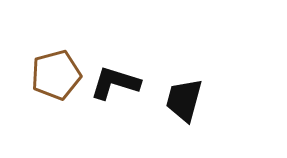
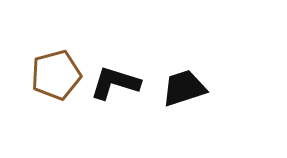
black trapezoid: moved 12 px up; rotated 57 degrees clockwise
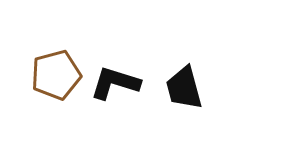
black trapezoid: rotated 87 degrees counterclockwise
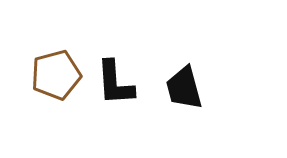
black L-shape: rotated 111 degrees counterclockwise
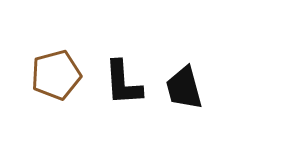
black L-shape: moved 8 px right
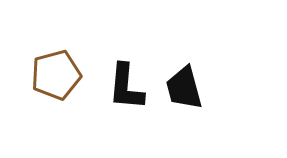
black L-shape: moved 3 px right, 4 px down; rotated 9 degrees clockwise
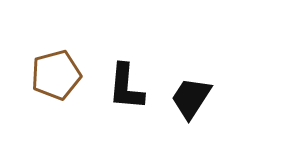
black trapezoid: moved 7 px right, 10 px down; rotated 48 degrees clockwise
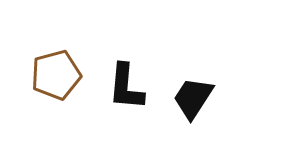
black trapezoid: moved 2 px right
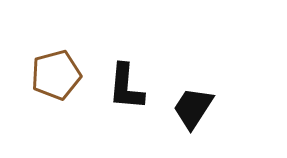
black trapezoid: moved 10 px down
